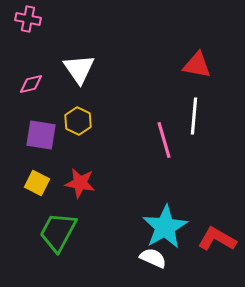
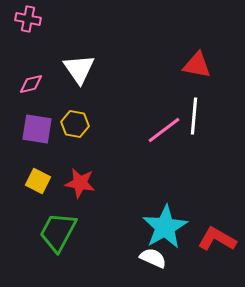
yellow hexagon: moved 3 px left, 3 px down; rotated 16 degrees counterclockwise
purple square: moved 4 px left, 6 px up
pink line: moved 10 px up; rotated 69 degrees clockwise
yellow square: moved 1 px right, 2 px up
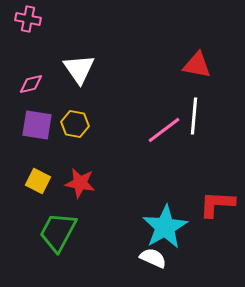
purple square: moved 4 px up
red L-shape: moved 35 px up; rotated 27 degrees counterclockwise
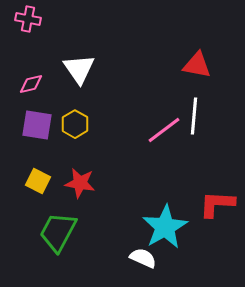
yellow hexagon: rotated 20 degrees clockwise
white semicircle: moved 10 px left
